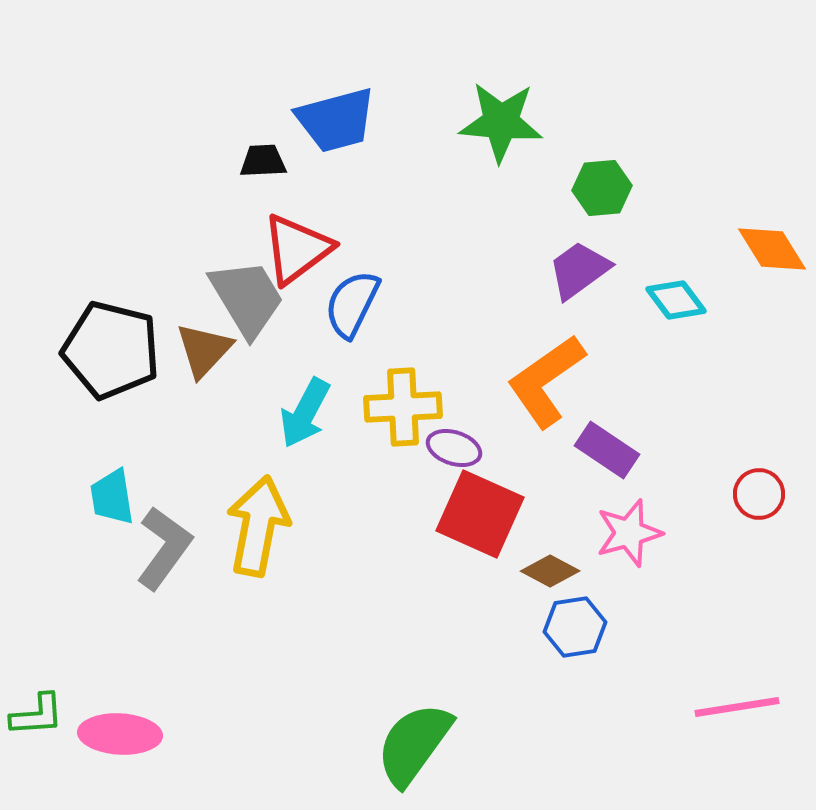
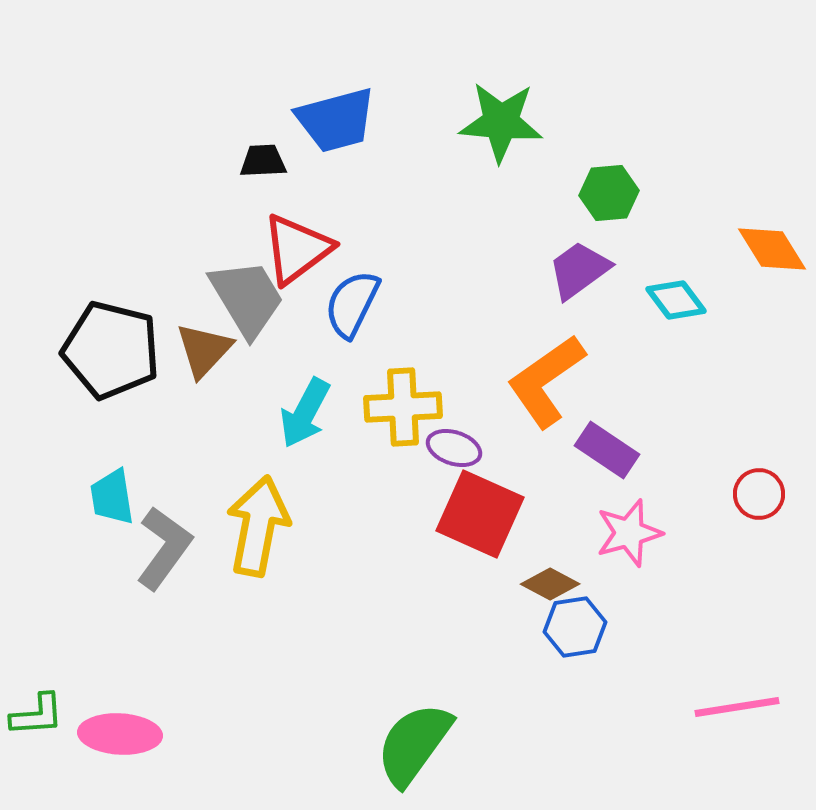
green hexagon: moved 7 px right, 5 px down
brown diamond: moved 13 px down
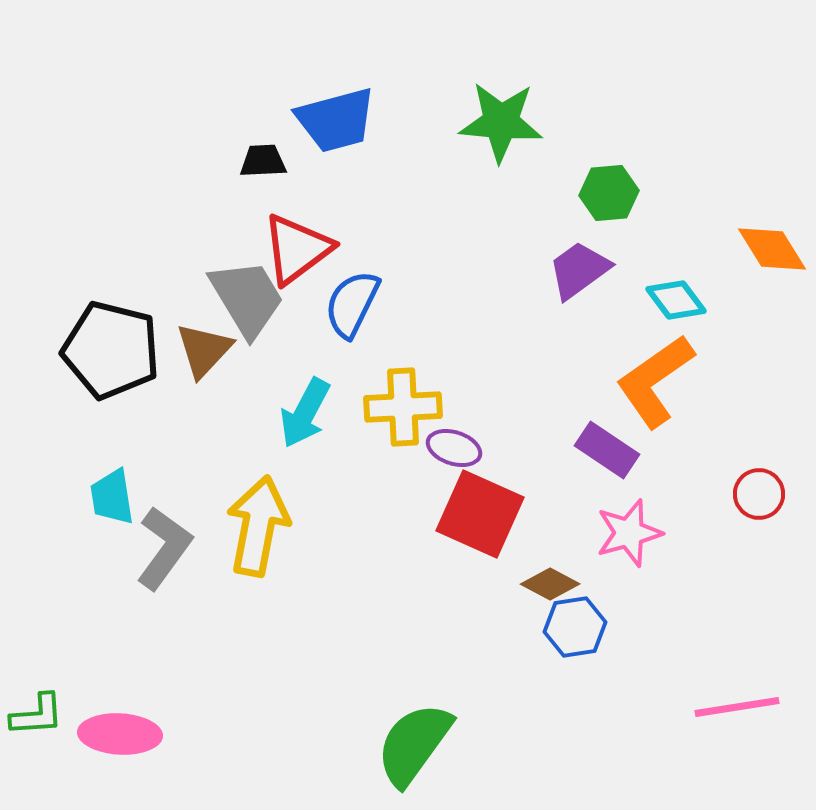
orange L-shape: moved 109 px right
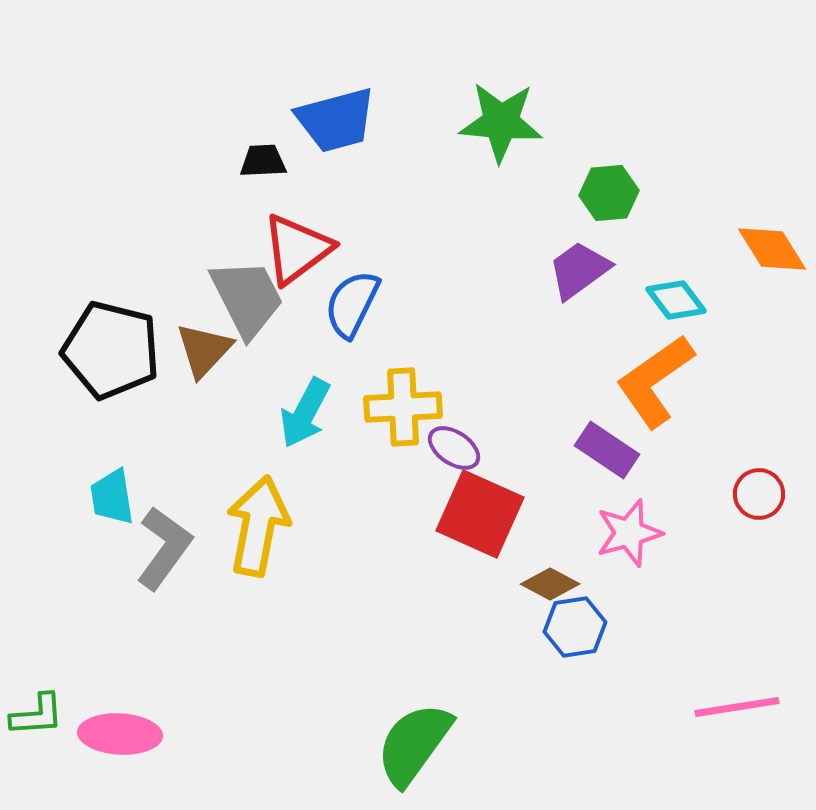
gray trapezoid: rotated 4 degrees clockwise
purple ellipse: rotated 16 degrees clockwise
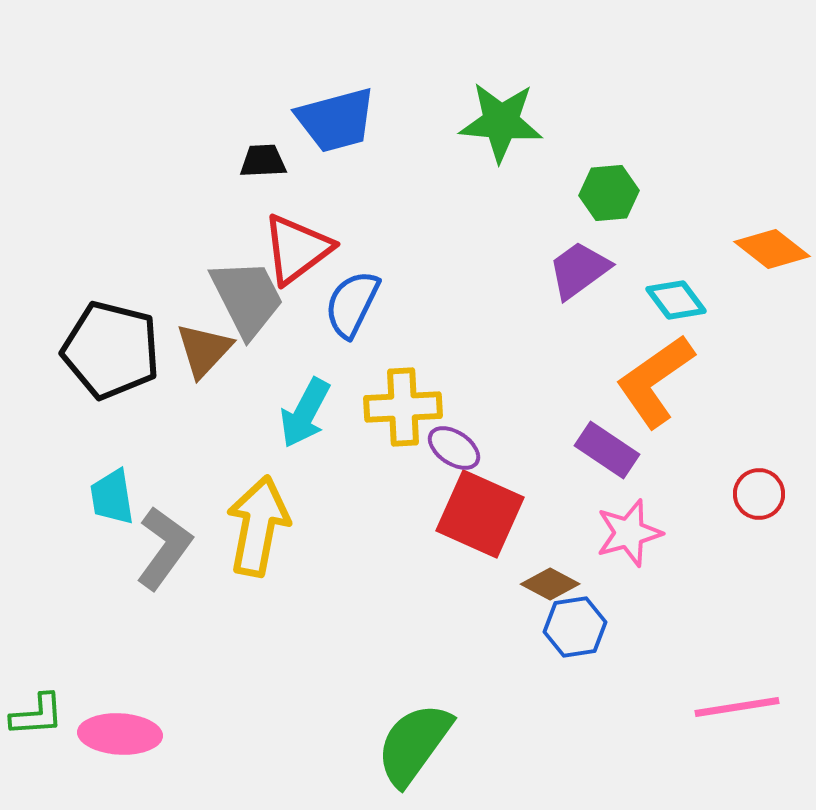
orange diamond: rotated 20 degrees counterclockwise
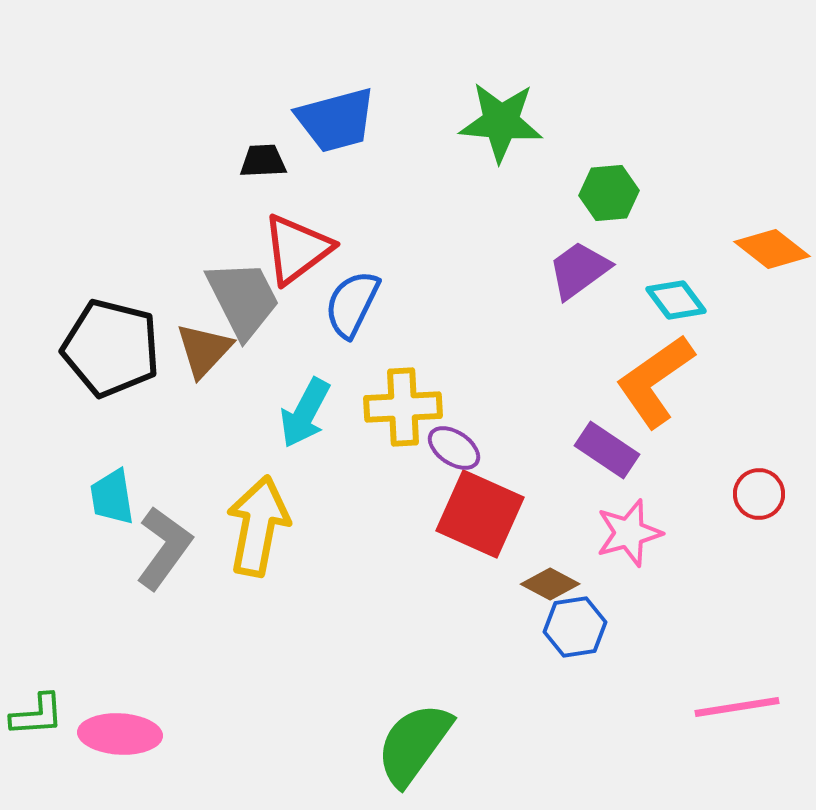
gray trapezoid: moved 4 px left, 1 px down
black pentagon: moved 2 px up
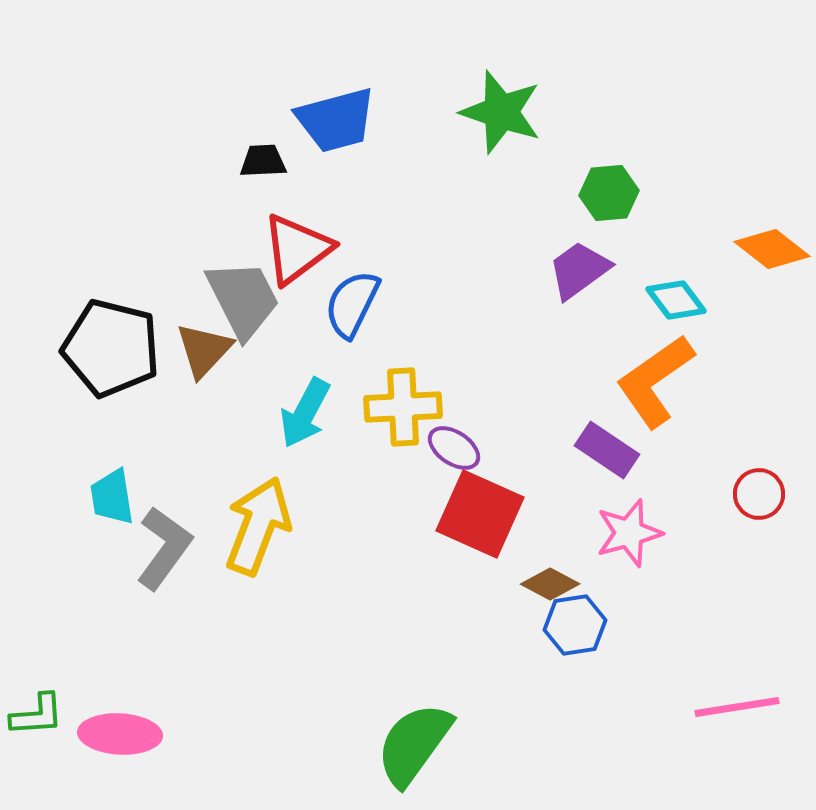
green star: moved 10 px up; rotated 14 degrees clockwise
yellow arrow: rotated 10 degrees clockwise
blue hexagon: moved 2 px up
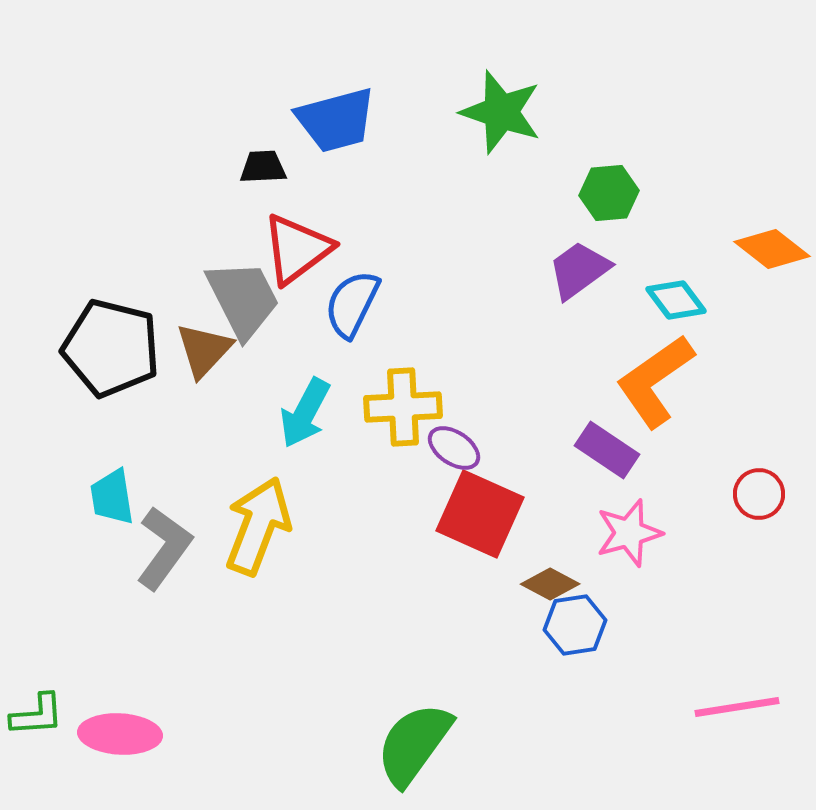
black trapezoid: moved 6 px down
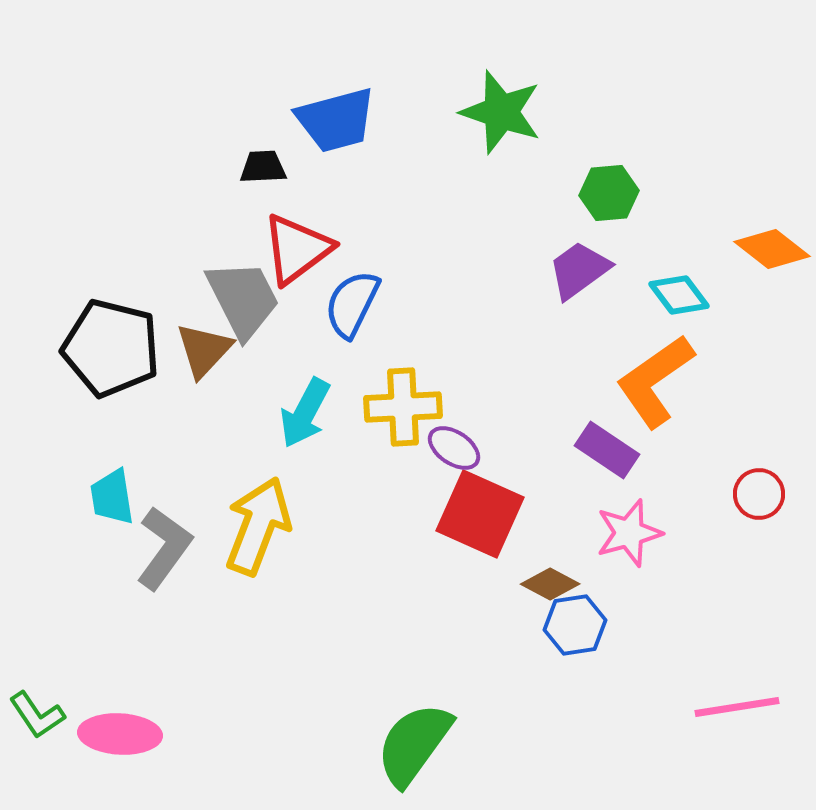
cyan diamond: moved 3 px right, 5 px up
green L-shape: rotated 60 degrees clockwise
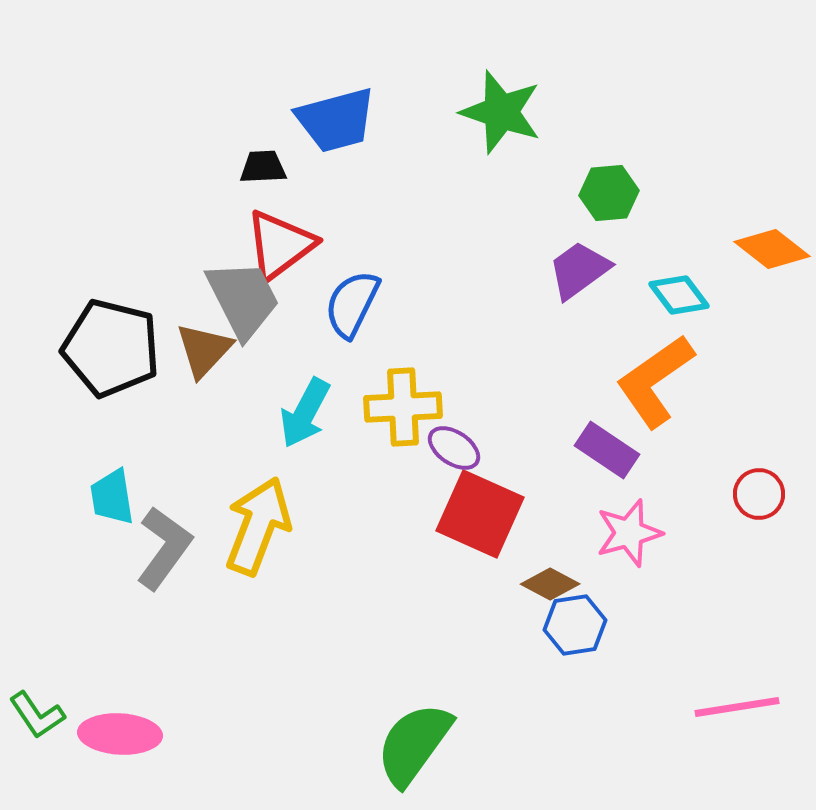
red triangle: moved 17 px left, 4 px up
